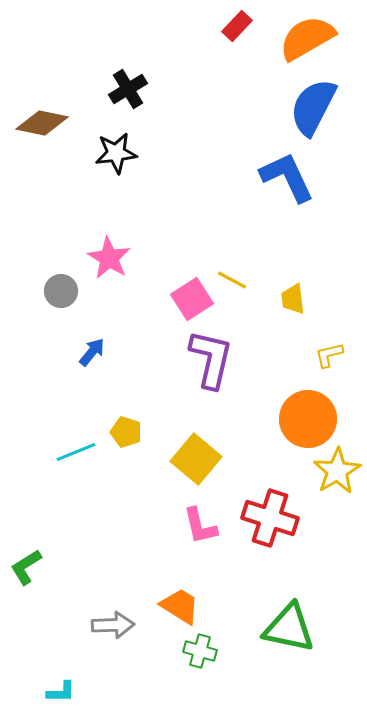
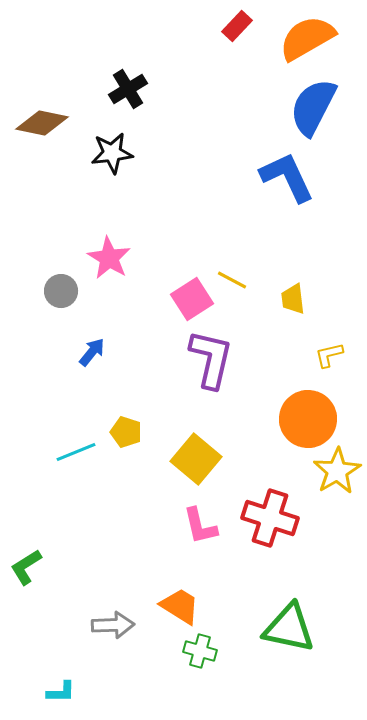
black star: moved 4 px left
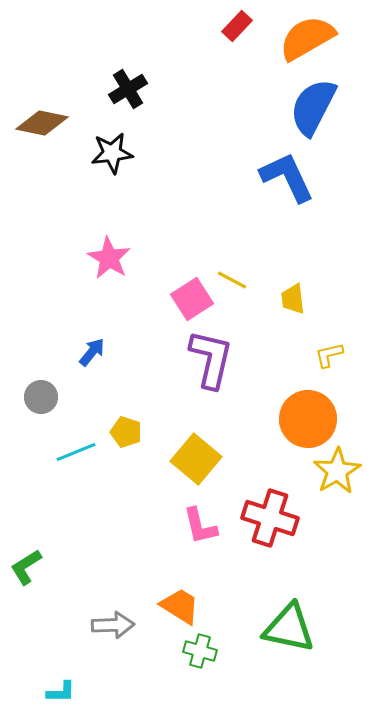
gray circle: moved 20 px left, 106 px down
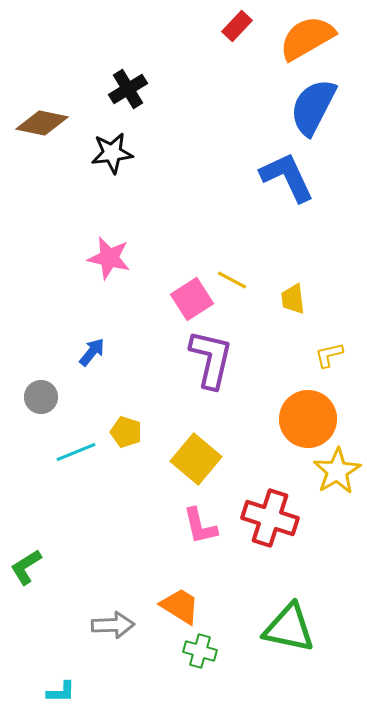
pink star: rotated 18 degrees counterclockwise
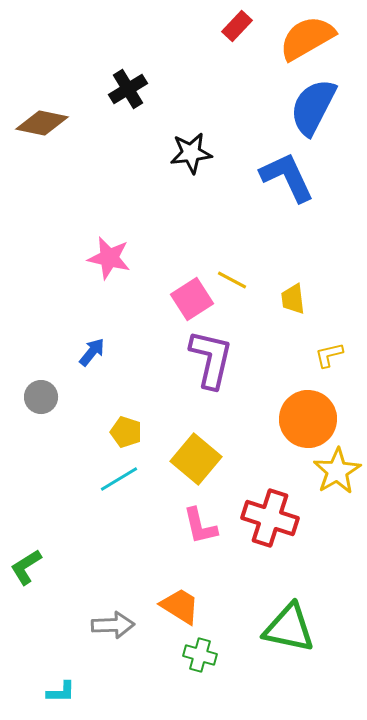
black star: moved 79 px right
cyan line: moved 43 px right, 27 px down; rotated 9 degrees counterclockwise
green cross: moved 4 px down
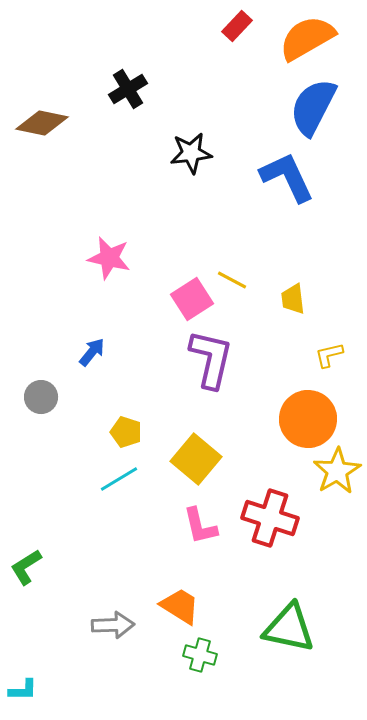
cyan L-shape: moved 38 px left, 2 px up
